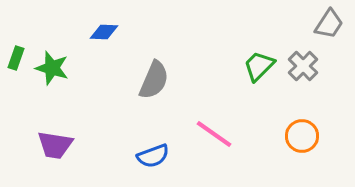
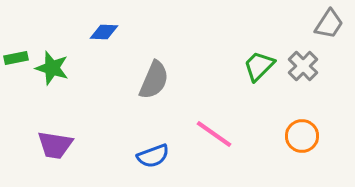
green rectangle: rotated 60 degrees clockwise
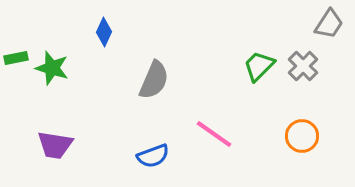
blue diamond: rotated 68 degrees counterclockwise
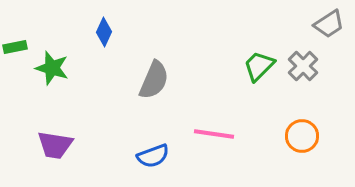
gray trapezoid: rotated 24 degrees clockwise
green rectangle: moved 1 px left, 11 px up
pink line: rotated 27 degrees counterclockwise
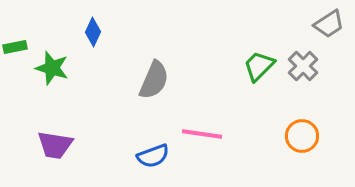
blue diamond: moved 11 px left
pink line: moved 12 px left
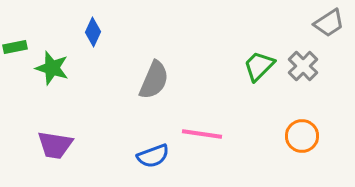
gray trapezoid: moved 1 px up
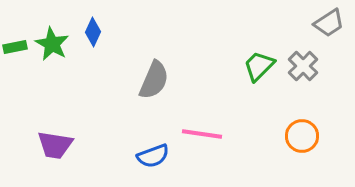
green star: moved 24 px up; rotated 12 degrees clockwise
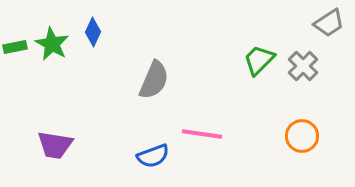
green trapezoid: moved 6 px up
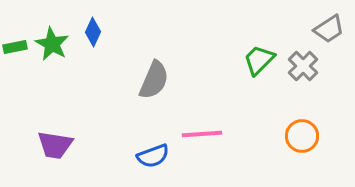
gray trapezoid: moved 6 px down
pink line: rotated 12 degrees counterclockwise
